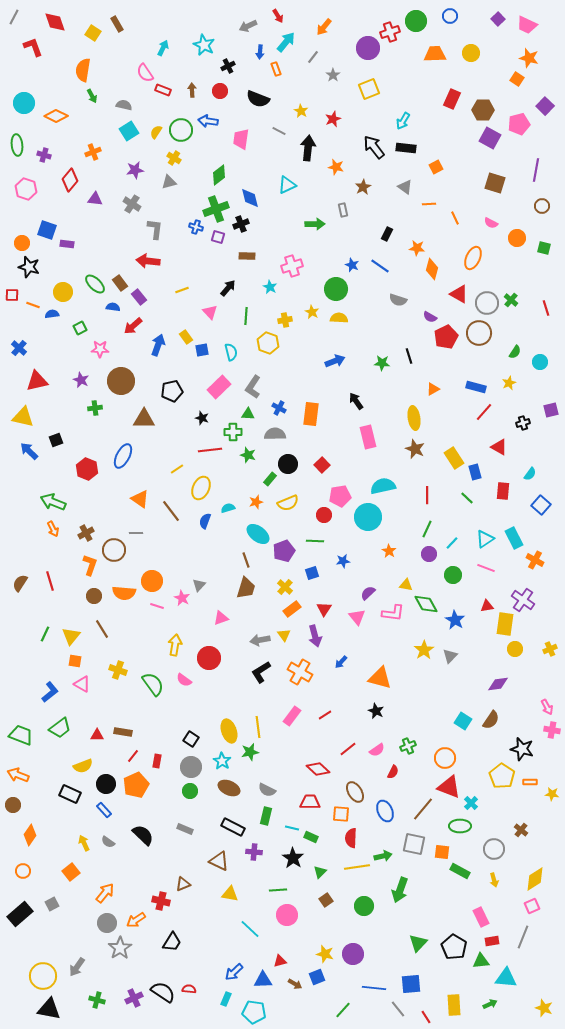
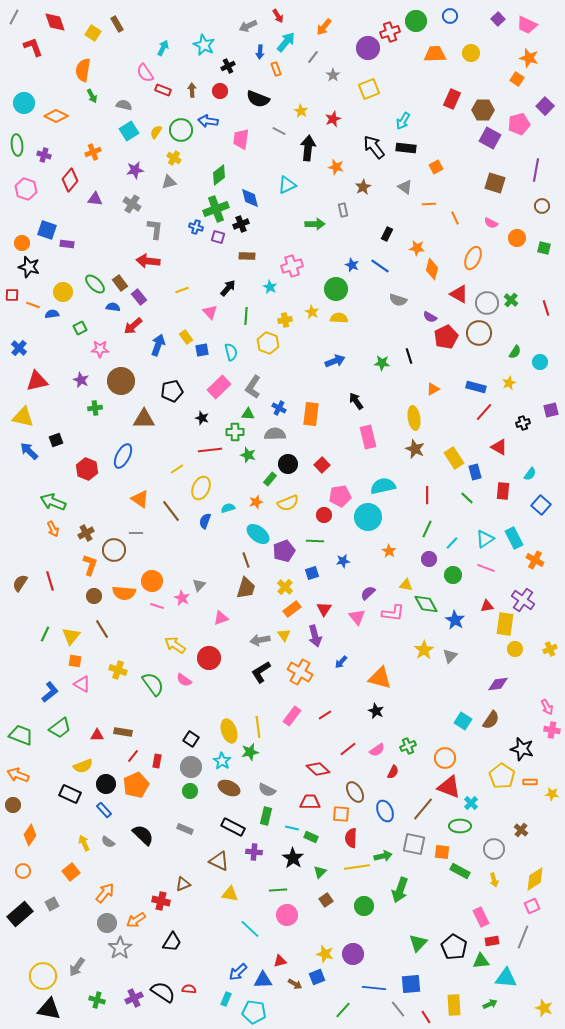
green cross at (233, 432): moved 2 px right
purple circle at (429, 554): moved 5 px down
yellow arrow at (175, 645): rotated 65 degrees counterclockwise
blue arrow at (234, 972): moved 4 px right
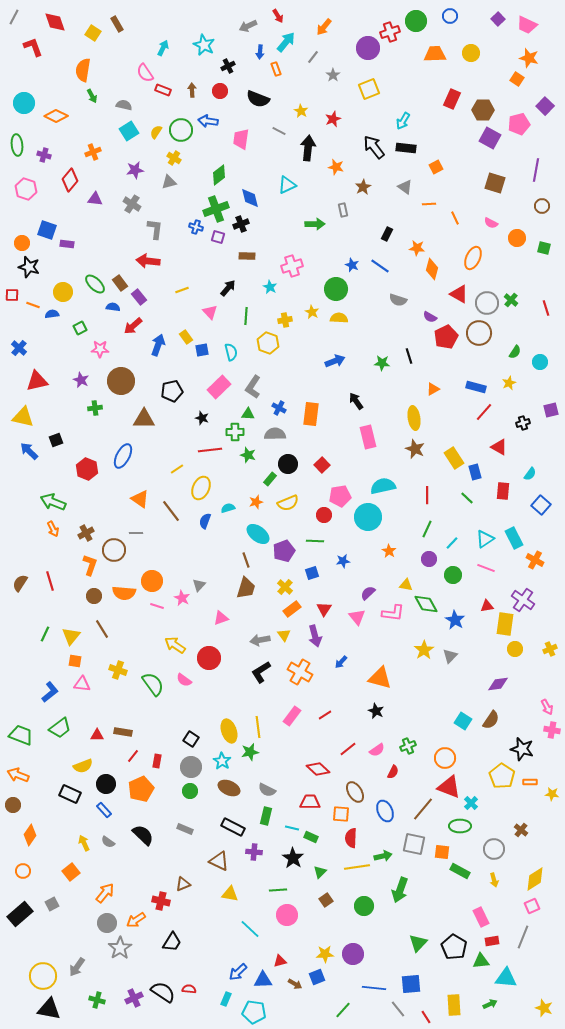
pink triangle at (82, 684): rotated 24 degrees counterclockwise
orange pentagon at (136, 785): moved 5 px right, 4 px down
yellow star at (325, 954): rotated 18 degrees counterclockwise
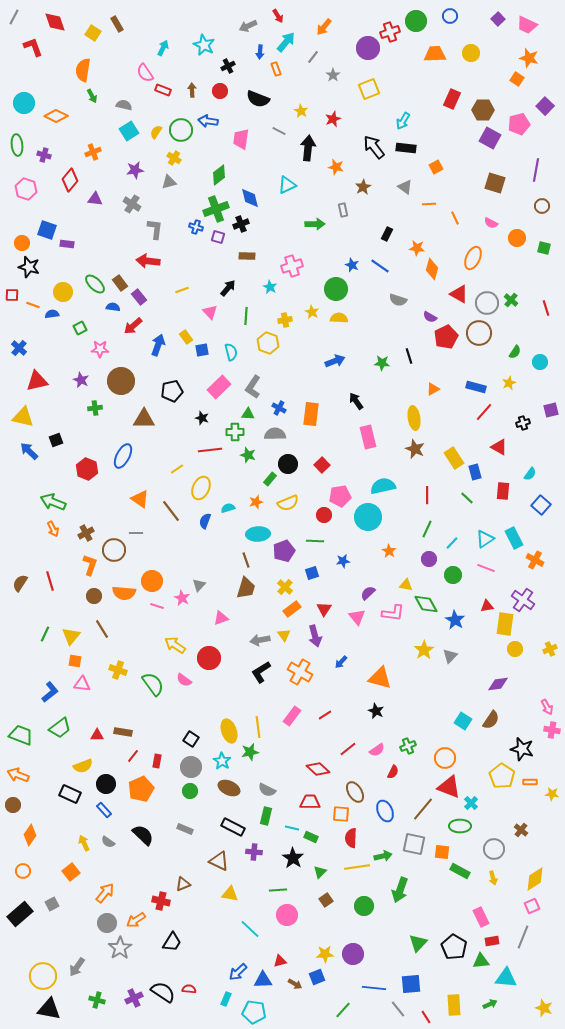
cyan ellipse at (258, 534): rotated 40 degrees counterclockwise
yellow arrow at (494, 880): moved 1 px left, 2 px up
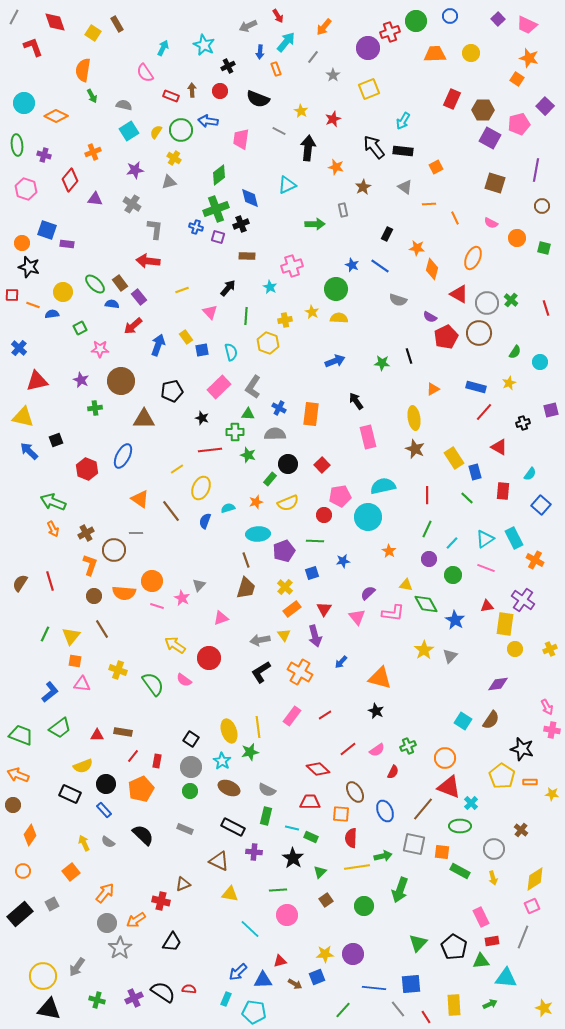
red rectangle at (163, 90): moved 8 px right, 6 px down
black rectangle at (406, 148): moved 3 px left, 3 px down
blue semicircle at (113, 307): moved 1 px left, 3 px up
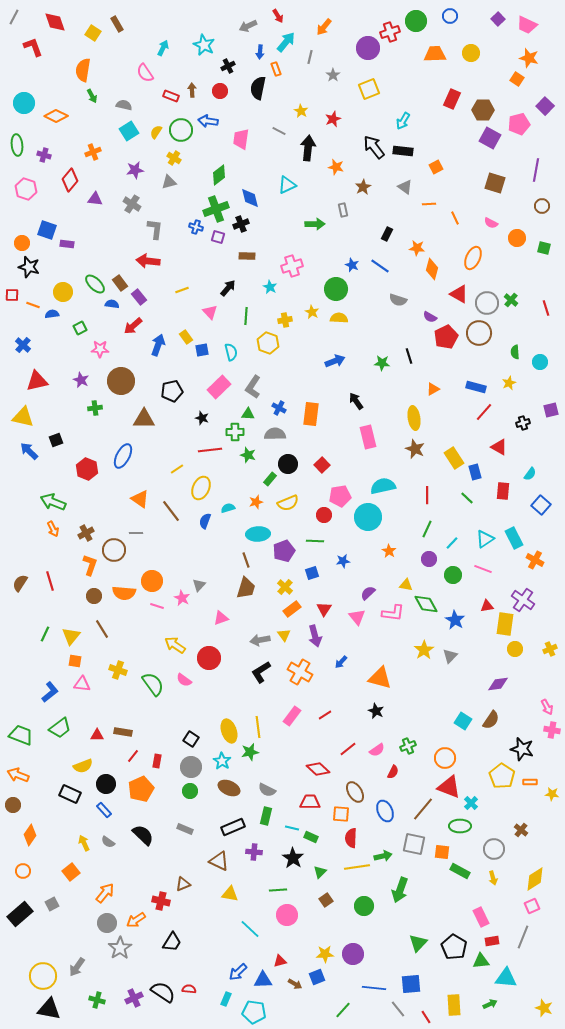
gray line at (313, 57): moved 3 px left; rotated 24 degrees counterclockwise
black semicircle at (258, 99): moved 11 px up; rotated 80 degrees clockwise
blue cross at (19, 348): moved 4 px right, 3 px up
green semicircle at (515, 352): rotated 144 degrees clockwise
pink line at (486, 568): moved 3 px left, 1 px down
black rectangle at (233, 827): rotated 50 degrees counterclockwise
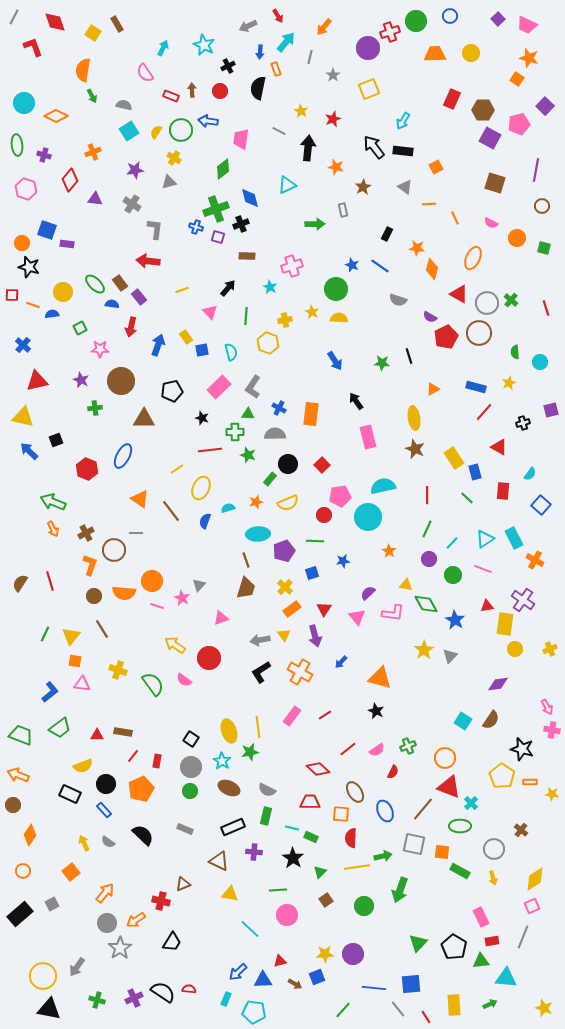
green diamond at (219, 175): moved 4 px right, 6 px up
red arrow at (133, 326): moved 2 px left, 1 px down; rotated 36 degrees counterclockwise
blue arrow at (335, 361): rotated 78 degrees clockwise
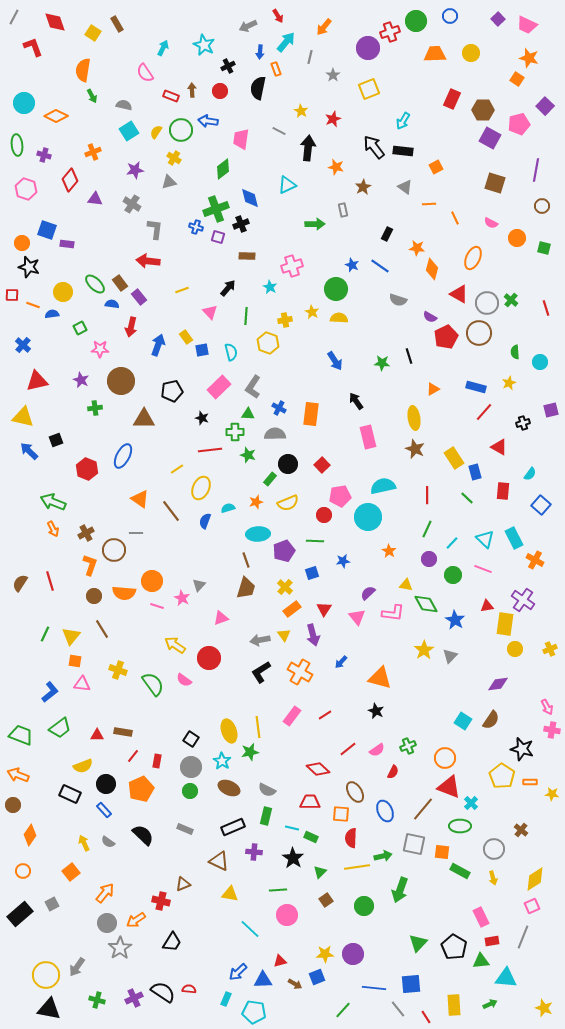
cyan triangle at (485, 539): rotated 42 degrees counterclockwise
purple arrow at (315, 636): moved 2 px left, 1 px up
yellow circle at (43, 976): moved 3 px right, 1 px up
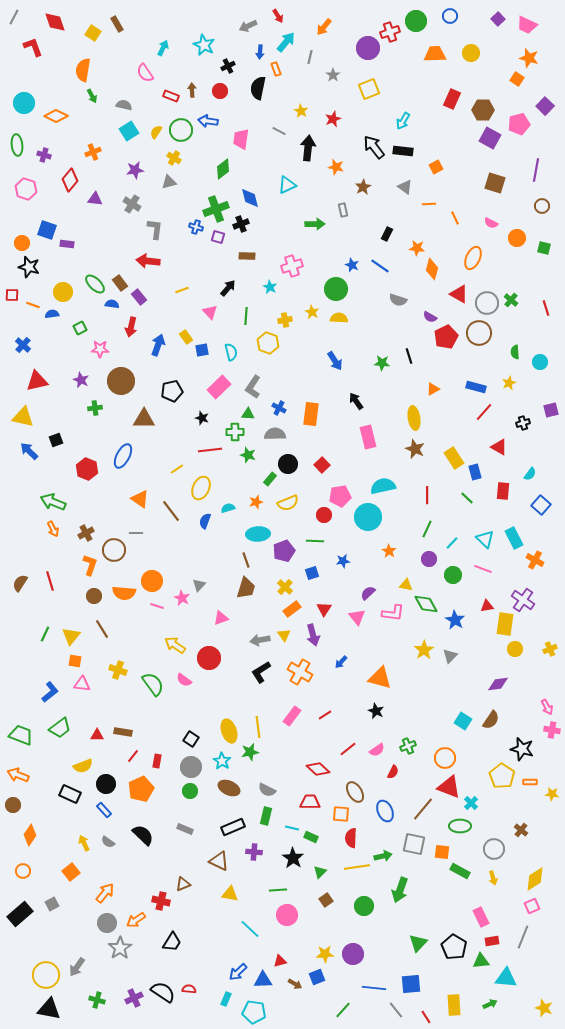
gray line at (398, 1009): moved 2 px left, 1 px down
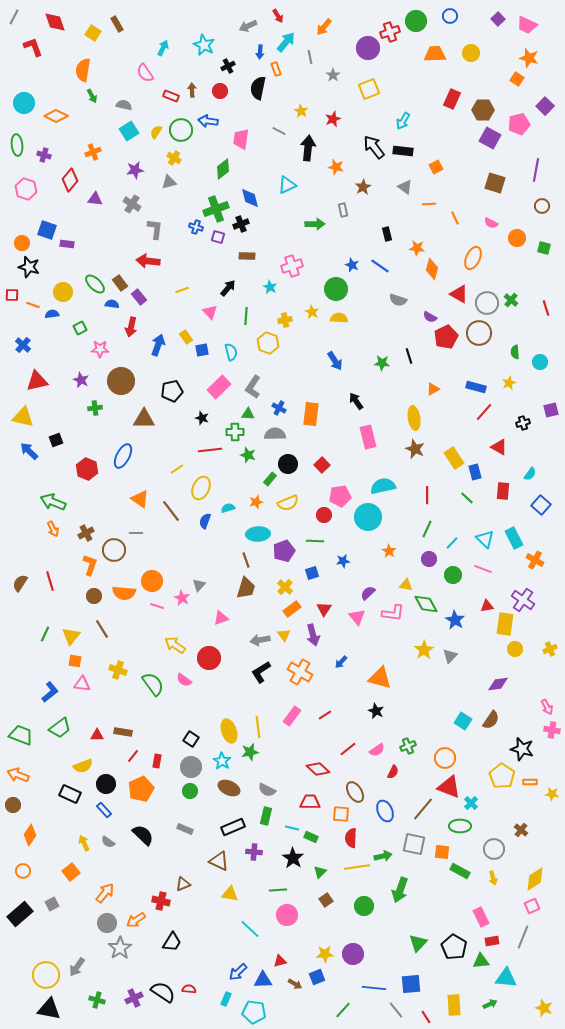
gray line at (310, 57): rotated 24 degrees counterclockwise
black rectangle at (387, 234): rotated 40 degrees counterclockwise
